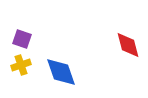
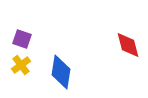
yellow cross: rotated 18 degrees counterclockwise
blue diamond: rotated 28 degrees clockwise
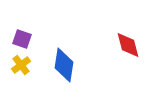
blue diamond: moved 3 px right, 7 px up
